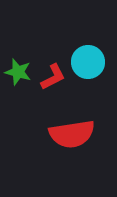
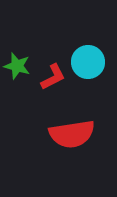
green star: moved 1 px left, 6 px up
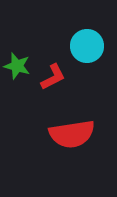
cyan circle: moved 1 px left, 16 px up
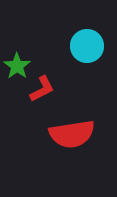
green star: rotated 20 degrees clockwise
red L-shape: moved 11 px left, 12 px down
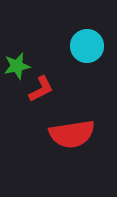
green star: rotated 24 degrees clockwise
red L-shape: moved 1 px left
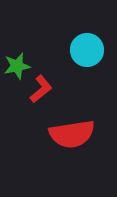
cyan circle: moved 4 px down
red L-shape: rotated 12 degrees counterclockwise
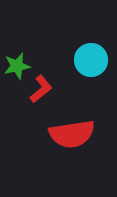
cyan circle: moved 4 px right, 10 px down
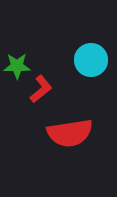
green star: rotated 12 degrees clockwise
red semicircle: moved 2 px left, 1 px up
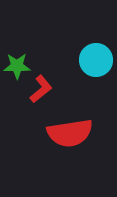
cyan circle: moved 5 px right
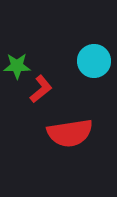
cyan circle: moved 2 px left, 1 px down
